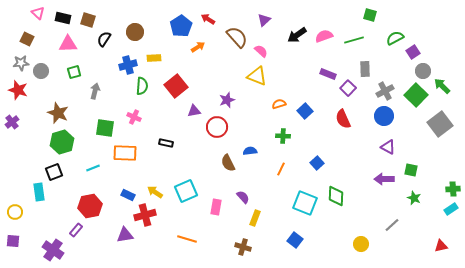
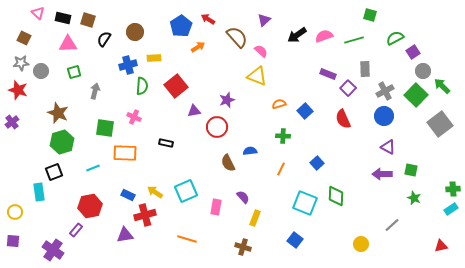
brown square at (27, 39): moved 3 px left, 1 px up
purple arrow at (384, 179): moved 2 px left, 5 px up
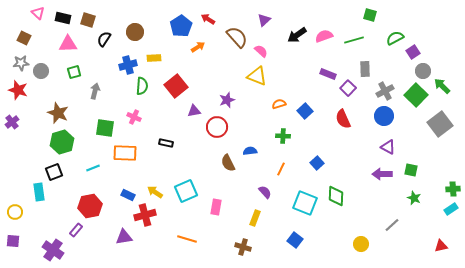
purple semicircle at (243, 197): moved 22 px right, 5 px up
purple triangle at (125, 235): moved 1 px left, 2 px down
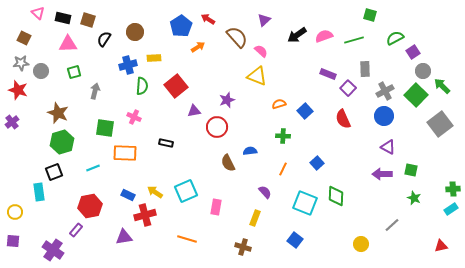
orange line at (281, 169): moved 2 px right
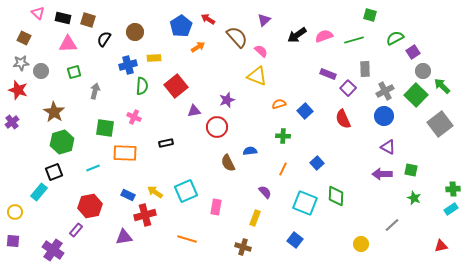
brown star at (58, 113): moved 4 px left, 1 px up; rotated 10 degrees clockwise
black rectangle at (166, 143): rotated 24 degrees counterclockwise
cyan rectangle at (39, 192): rotated 48 degrees clockwise
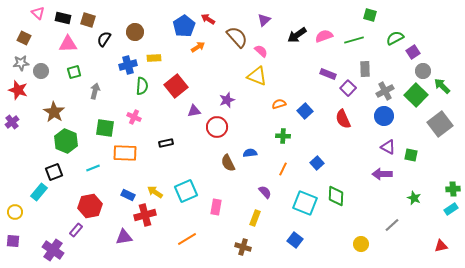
blue pentagon at (181, 26): moved 3 px right
green hexagon at (62, 142): moved 4 px right, 1 px up; rotated 20 degrees counterclockwise
blue semicircle at (250, 151): moved 2 px down
green square at (411, 170): moved 15 px up
orange line at (187, 239): rotated 48 degrees counterclockwise
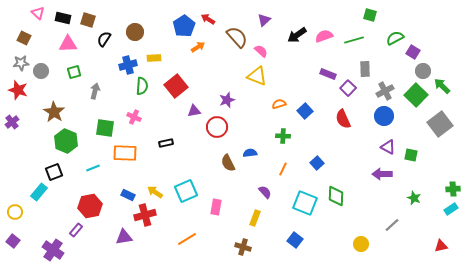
purple square at (413, 52): rotated 24 degrees counterclockwise
purple square at (13, 241): rotated 32 degrees clockwise
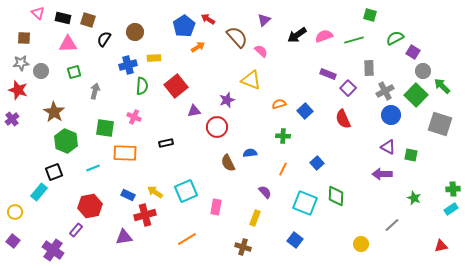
brown square at (24, 38): rotated 24 degrees counterclockwise
gray rectangle at (365, 69): moved 4 px right, 1 px up
yellow triangle at (257, 76): moved 6 px left, 4 px down
blue circle at (384, 116): moved 7 px right, 1 px up
purple cross at (12, 122): moved 3 px up
gray square at (440, 124): rotated 35 degrees counterclockwise
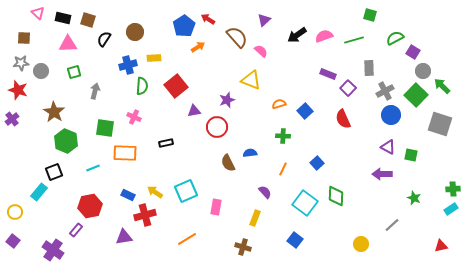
cyan square at (305, 203): rotated 15 degrees clockwise
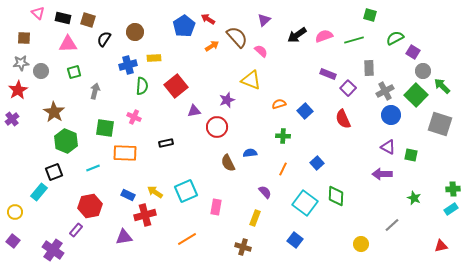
orange arrow at (198, 47): moved 14 px right, 1 px up
red star at (18, 90): rotated 24 degrees clockwise
